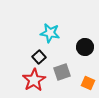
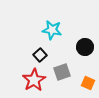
cyan star: moved 2 px right, 3 px up
black square: moved 1 px right, 2 px up
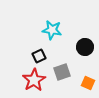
black square: moved 1 px left, 1 px down; rotated 16 degrees clockwise
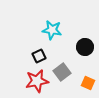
gray square: rotated 18 degrees counterclockwise
red star: moved 3 px right, 1 px down; rotated 20 degrees clockwise
